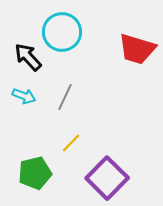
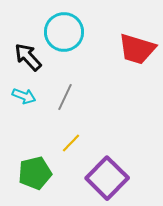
cyan circle: moved 2 px right
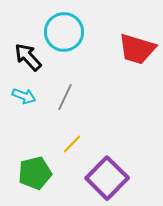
yellow line: moved 1 px right, 1 px down
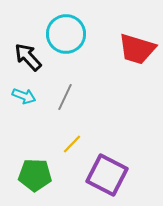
cyan circle: moved 2 px right, 2 px down
green pentagon: moved 2 px down; rotated 16 degrees clockwise
purple square: moved 3 px up; rotated 18 degrees counterclockwise
